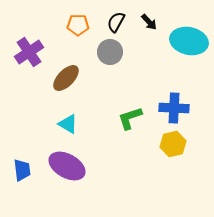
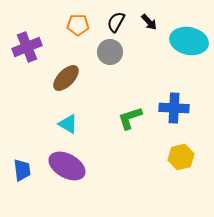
purple cross: moved 2 px left, 5 px up; rotated 12 degrees clockwise
yellow hexagon: moved 8 px right, 13 px down
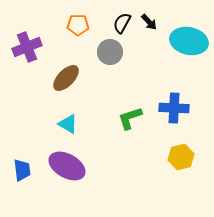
black semicircle: moved 6 px right, 1 px down
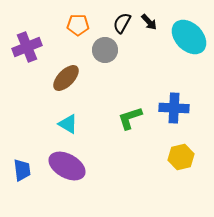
cyan ellipse: moved 4 px up; rotated 33 degrees clockwise
gray circle: moved 5 px left, 2 px up
